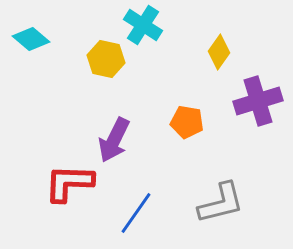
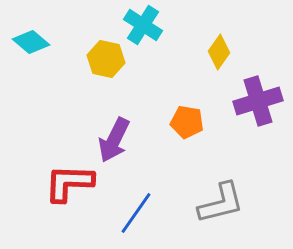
cyan diamond: moved 3 px down
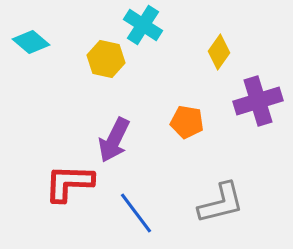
blue line: rotated 72 degrees counterclockwise
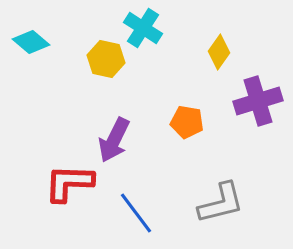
cyan cross: moved 3 px down
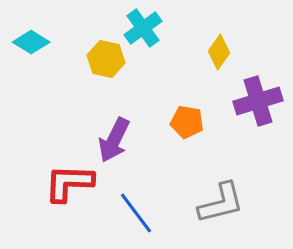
cyan cross: rotated 21 degrees clockwise
cyan diamond: rotated 9 degrees counterclockwise
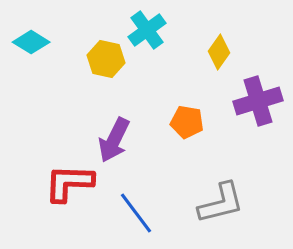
cyan cross: moved 4 px right, 2 px down
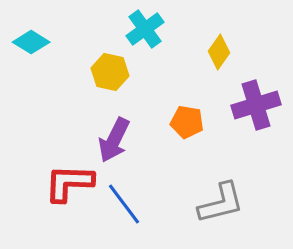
cyan cross: moved 2 px left, 1 px up
yellow hexagon: moved 4 px right, 13 px down
purple cross: moved 2 px left, 4 px down
blue line: moved 12 px left, 9 px up
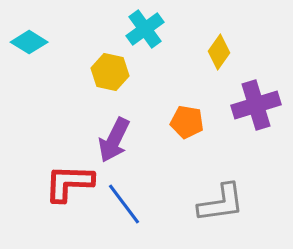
cyan diamond: moved 2 px left
gray L-shape: rotated 6 degrees clockwise
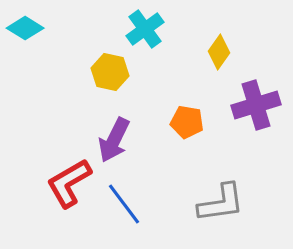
cyan diamond: moved 4 px left, 14 px up
red L-shape: rotated 32 degrees counterclockwise
